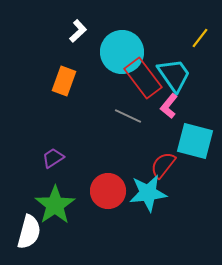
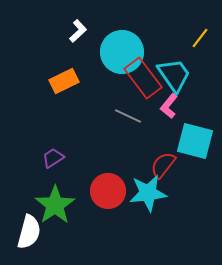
orange rectangle: rotated 44 degrees clockwise
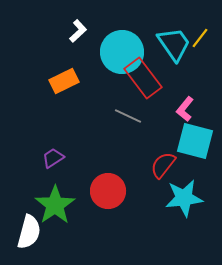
cyan trapezoid: moved 31 px up
pink L-shape: moved 16 px right, 3 px down
cyan star: moved 36 px right, 5 px down
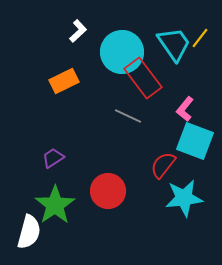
cyan square: rotated 6 degrees clockwise
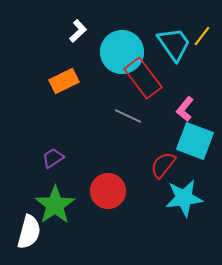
yellow line: moved 2 px right, 2 px up
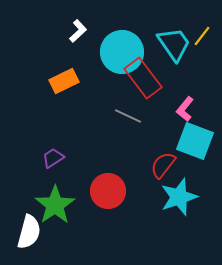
cyan star: moved 5 px left, 1 px up; rotated 12 degrees counterclockwise
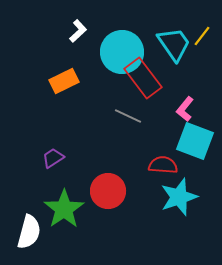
red semicircle: rotated 56 degrees clockwise
green star: moved 9 px right, 4 px down
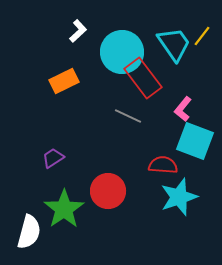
pink L-shape: moved 2 px left
